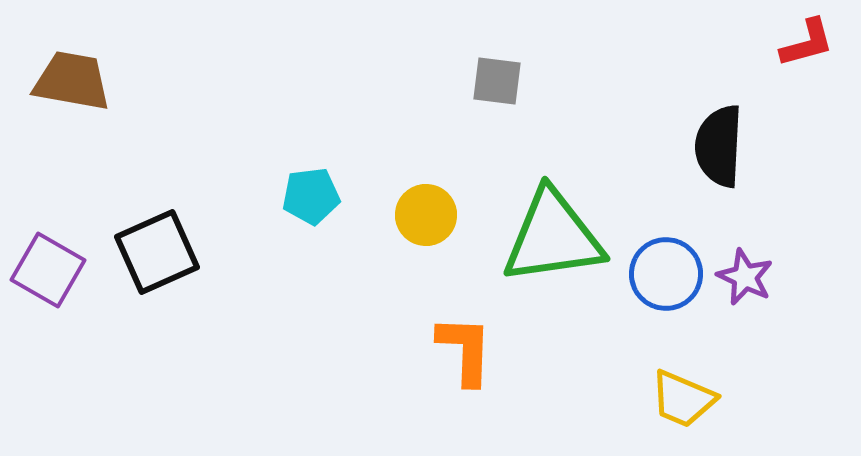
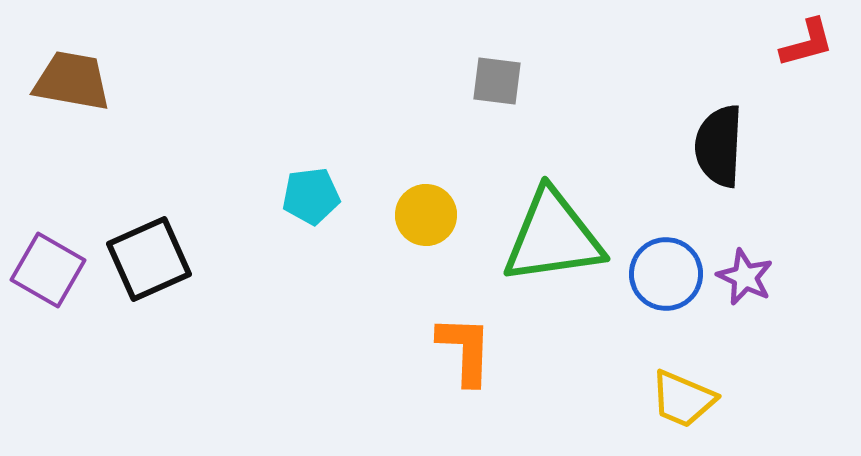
black square: moved 8 px left, 7 px down
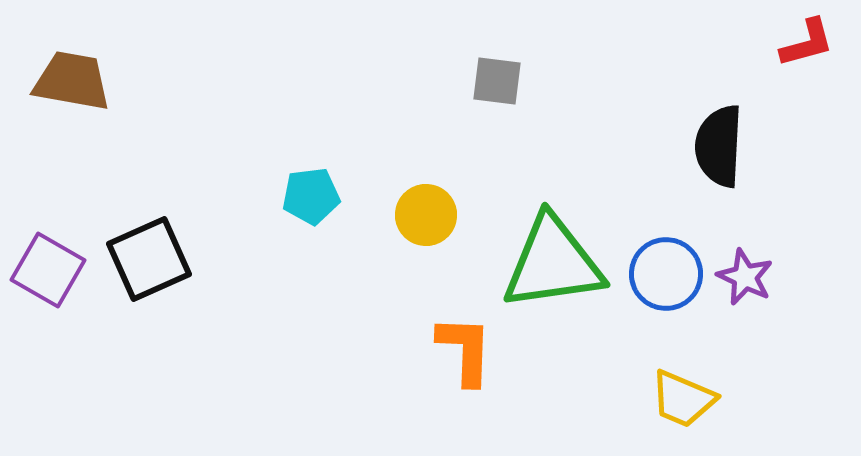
green triangle: moved 26 px down
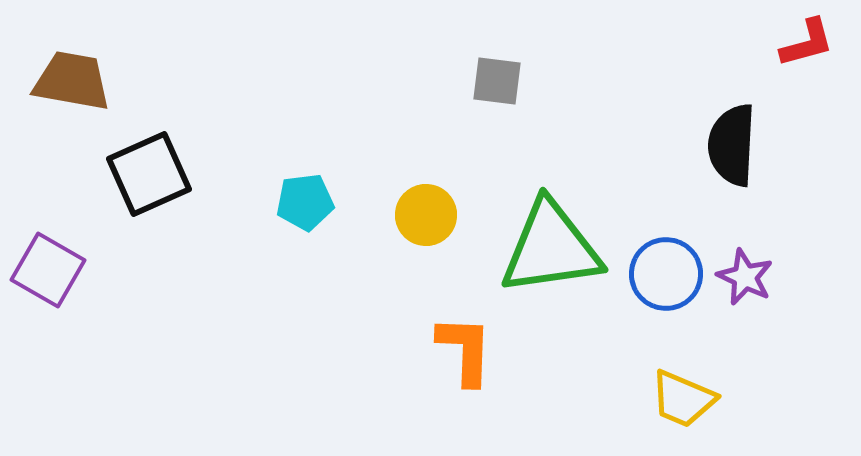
black semicircle: moved 13 px right, 1 px up
cyan pentagon: moved 6 px left, 6 px down
black square: moved 85 px up
green triangle: moved 2 px left, 15 px up
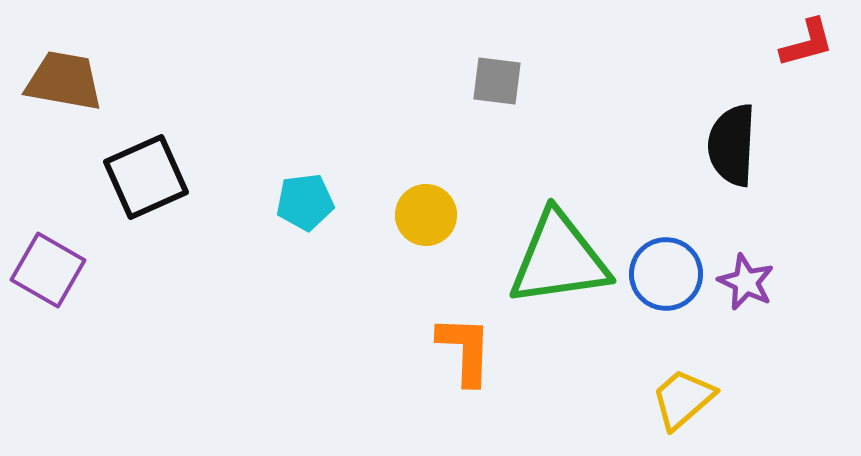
brown trapezoid: moved 8 px left
black square: moved 3 px left, 3 px down
green triangle: moved 8 px right, 11 px down
purple star: moved 1 px right, 5 px down
yellow trapezoid: rotated 116 degrees clockwise
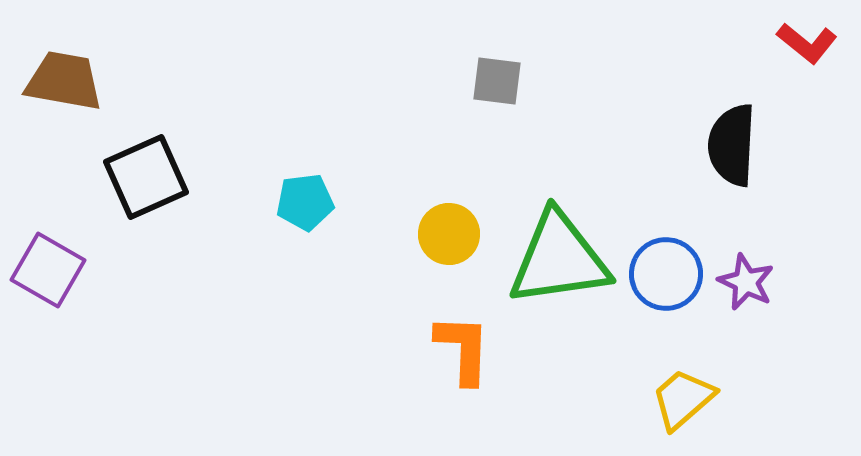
red L-shape: rotated 54 degrees clockwise
yellow circle: moved 23 px right, 19 px down
orange L-shape: moved 2 px left, 1 px up
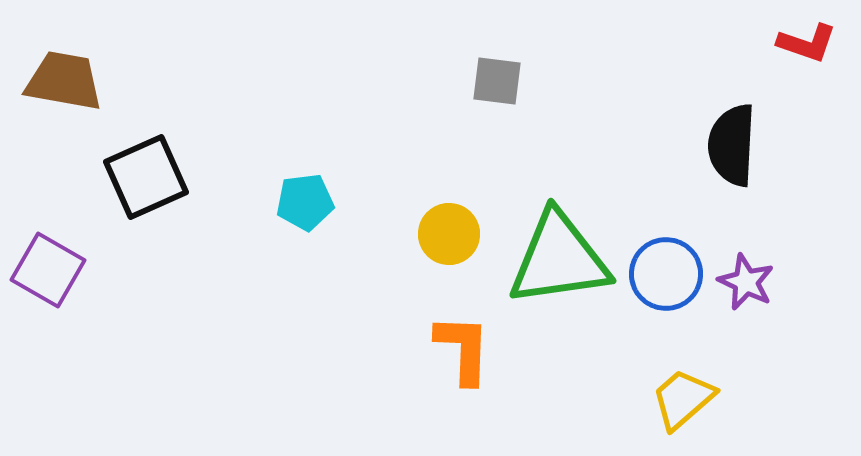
red L-shape: rotated 20 degrees counterclockwise
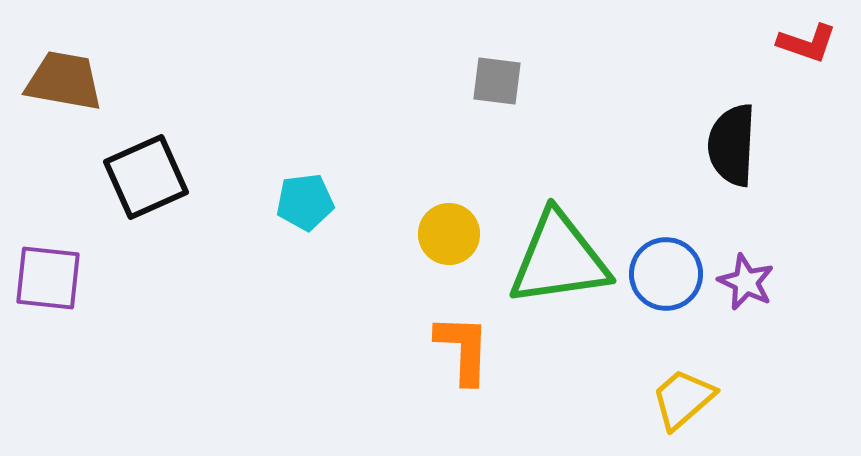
purple square: moved 8 px down; rotated 24 degrees counterclockwise
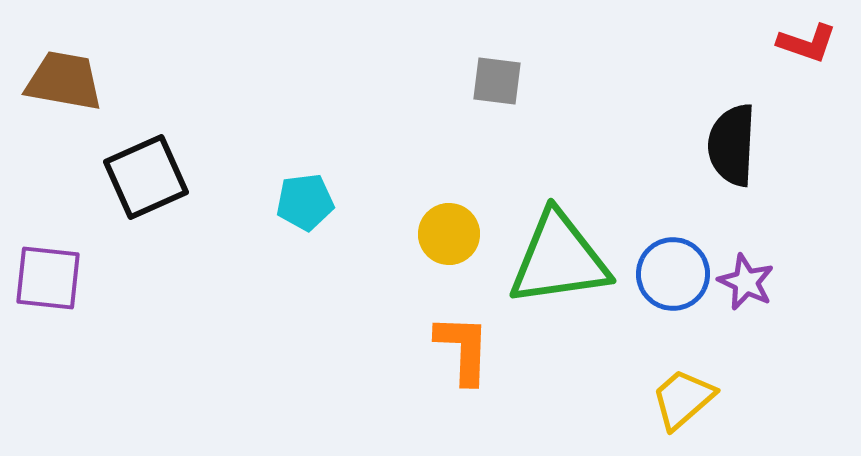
blue circle: moved 7 px right
